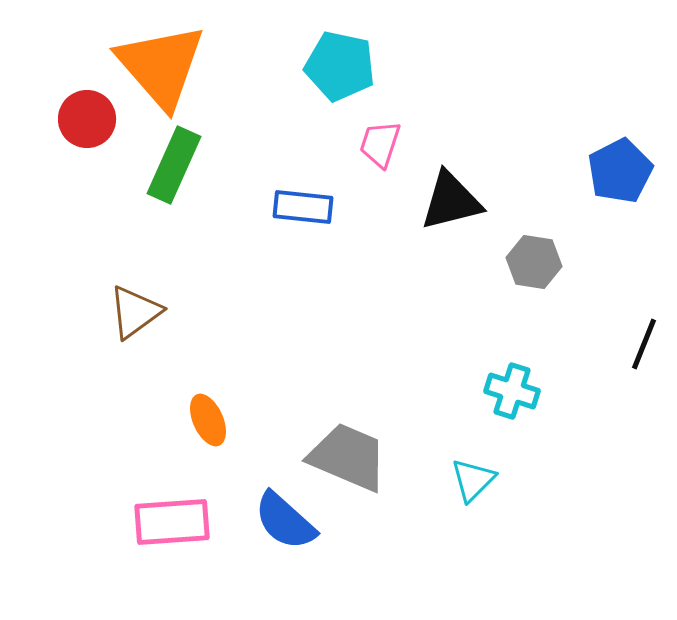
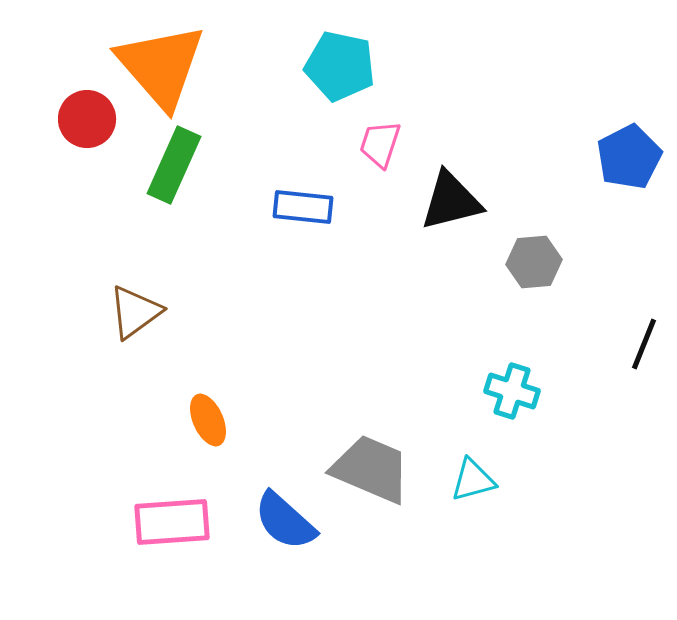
blue pentagon: moved 9 px right, 14 px up
gray hexagon: rotated 14 degrees counterclockwise
gray trapezoid: moved 23 px right, 12 px down
cyan triangle: rotated 30 degrees clockwise
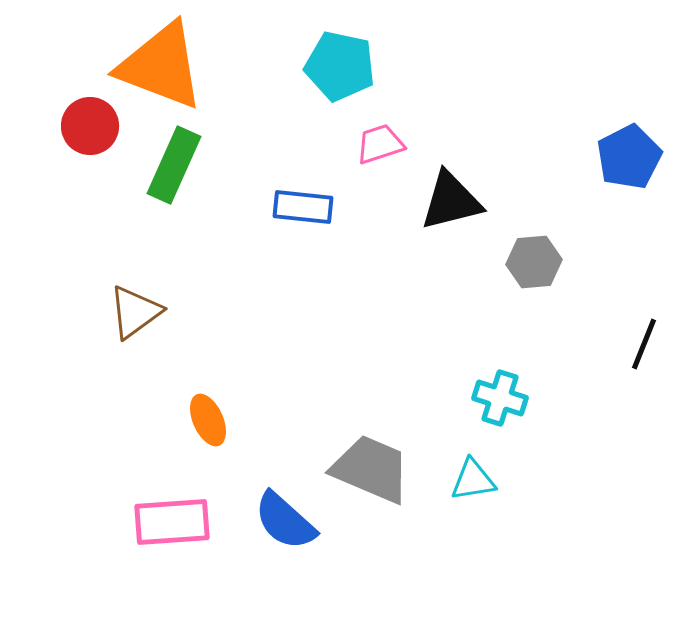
orange triangle: rotated 28 degrees counterclockwise
red circle: moved 3 px right, 7 px down
pink trapezoid: rotated 54 degrees clockwise
cyan cross: moved 12 px left, 7 px down
cyan triangle: rotated 6 degrees clockwise
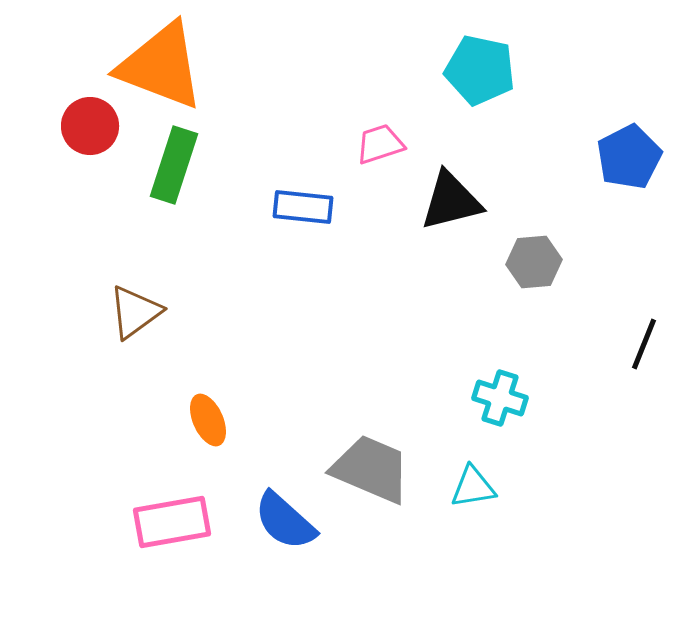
cyan pentagon: moved 140 px right, 4 px down
green rectangle: rotated 6 degrees counterclockwise
cyan triangle: moved 7 px down
pink rectangle: rotated 6 degrees counterclockwise
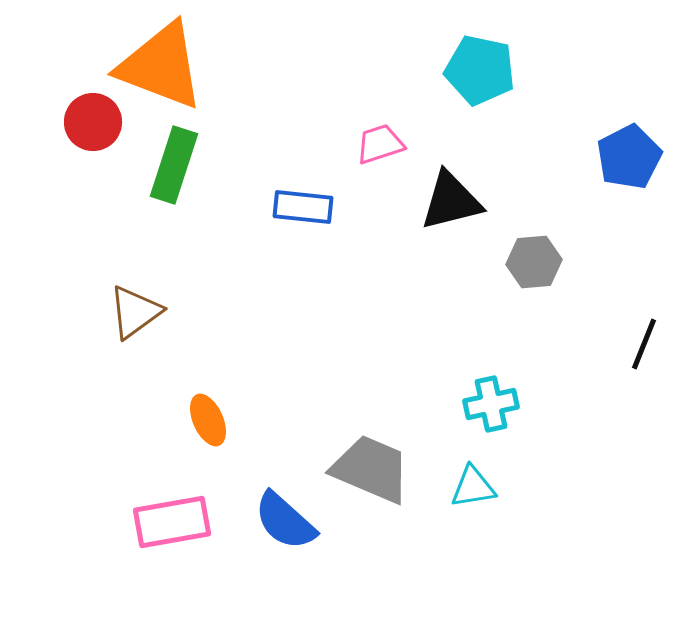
red circle: moved 3 px right, 4 px up
cyan cross: moved 9 px left, 6 px down; rotated 30 degrees counterclockwise
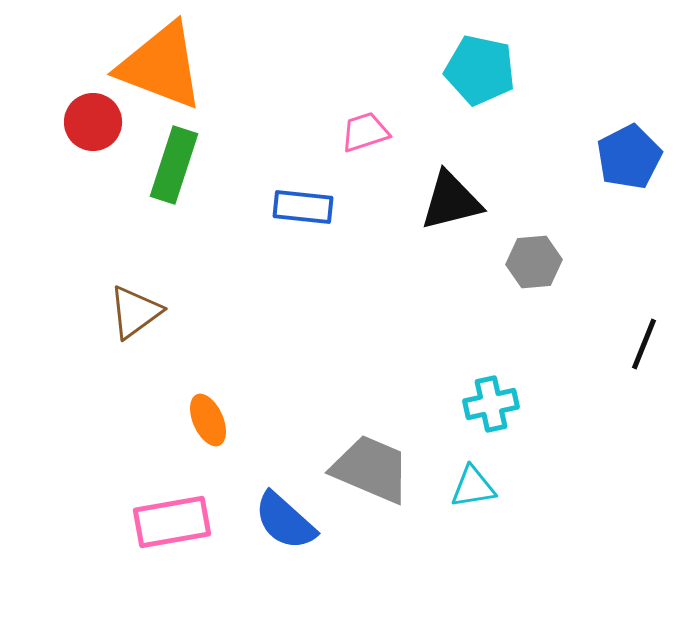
pink trapezoid: moved 15 px left, 12 px up
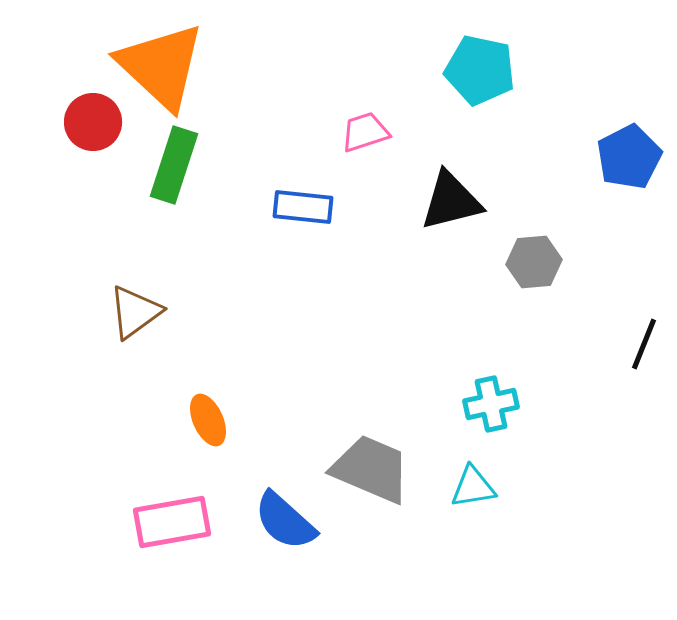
orange triangle: rotated 22 degrees clockwise
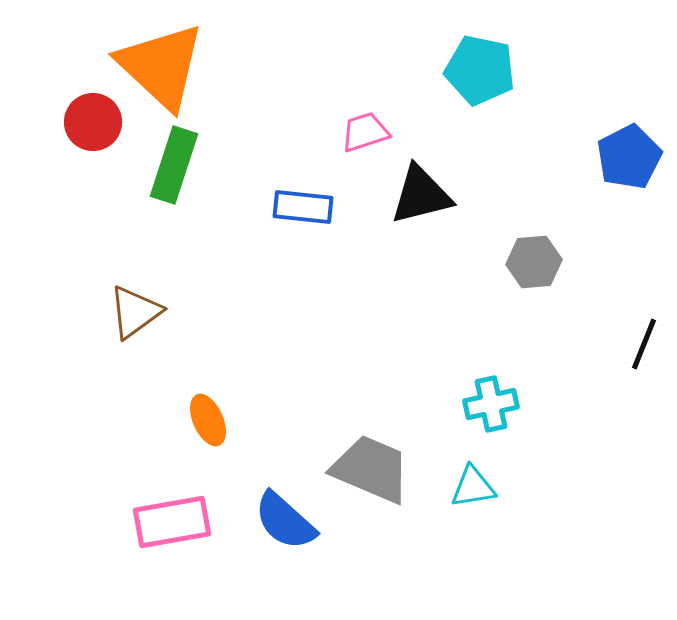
black triangle: moved 30 px left, 6 px up
